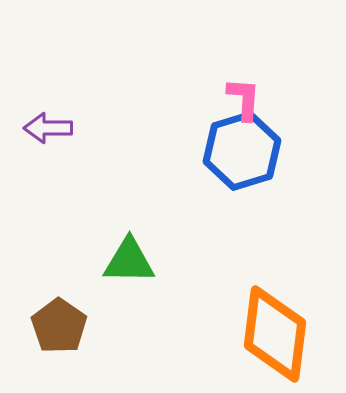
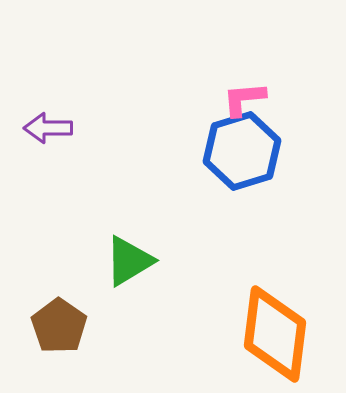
pink L-shape: rotated 99 degrees counterclockwise
green triangle: rotated 32 degrees counterclockwise
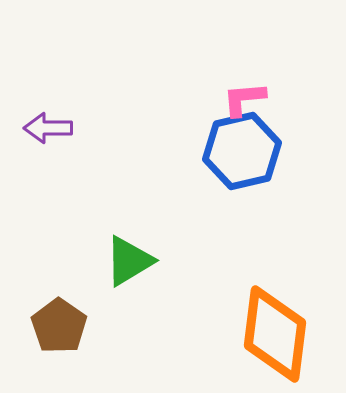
blue hexagon: rotated 4 degrees clockwise
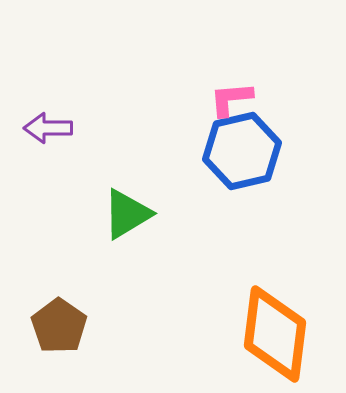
pink L-shape: moved 13 px left
green triangle: moved 2 px left, 47 px up
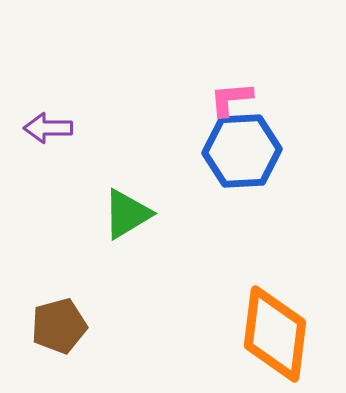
blue hexagon: rotated 10 degrees clockwise
brown pentagon: rotated 22 degrees clockwise
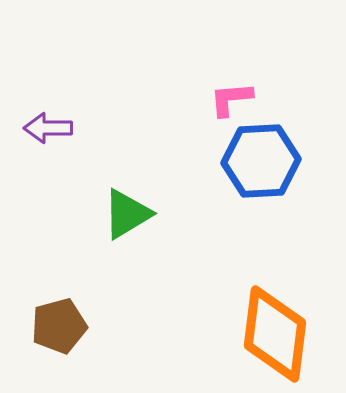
blue hexagon: moved 19 px right, 10 px down
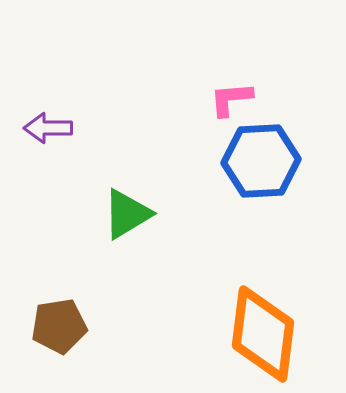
brown pentagon: rotated 6 degrees clockwise
orange diamond: moved 12 px left
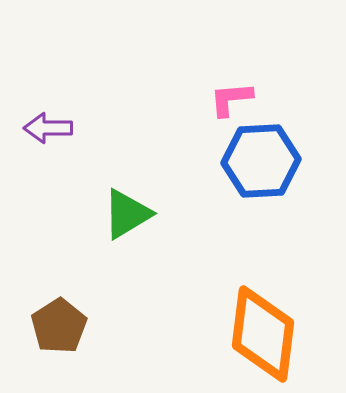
brown pentagon: rotated 24 degrees counterclockwise
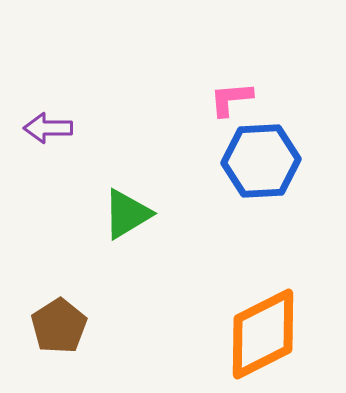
orange diamond: rotated 56 degrees clockwise
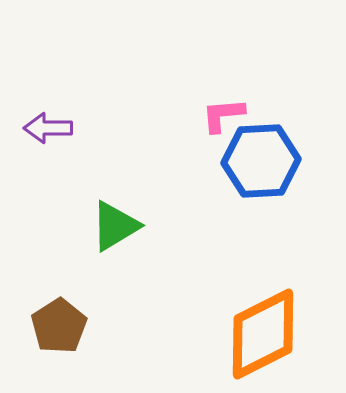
pink L-shape: moved 8 px left, 16 px down
green triangle: moved 12 px left, 12 px down
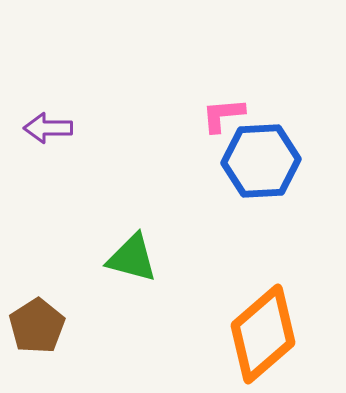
green triangle: moved 17 px right, 32 px down; rotated 46 degrees clockwise
brown pentagon: moved 22 px left
orange diamond: rotated 14 degrees counterclockwise
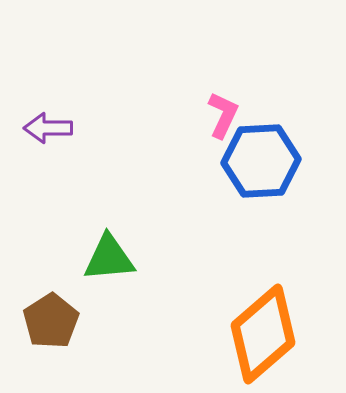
pink L-shape: rotated 120 degrees clockwise
green triangle: moved 23 px left; rotated 20 degrees counterclockwise
brown pentagon: moved 14 px right, 5 px up
